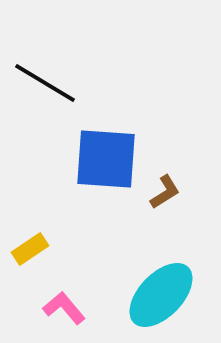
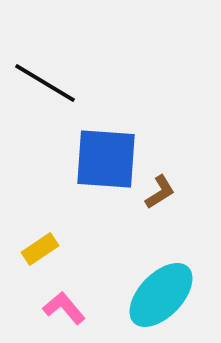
brown L-shape: moved 5 px left
yellow rectangle: moved 10 px right
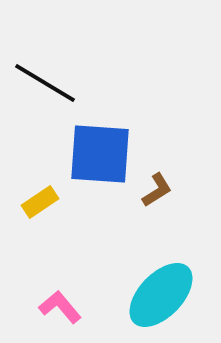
blue square: moved 6 px left, 5 px up
brown L-shape: moved 3 px left, 2 px up
yellow rectangle: moved 47 px up
pink L-shape: moved 4 px left, 1 px up
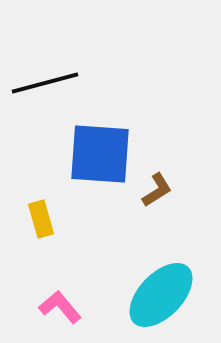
black line: rotated 46 degrees counterclockwise
yellow rectangle: moved 1 px right, 17 px down; rotated 72 degrees counterclockwise
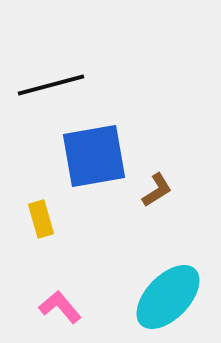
black line: moved 6 px right, 2 px down
blue square: moved 6 px left, 2 px down; rotated 14 degrees counterclockwise
cyan ellipse: moved 7 px right, 2 px down
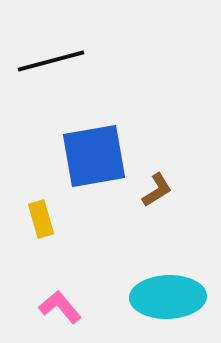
black line: moved 24 px up
cyan ellipse: rotated 44 degrees clockwise
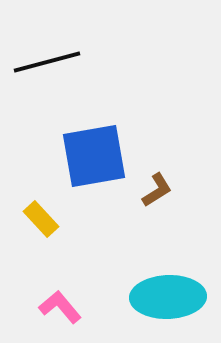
black line: moved 4 px left, 1 px down
yellow rectangle: rotated 27 degrees counterclockwise
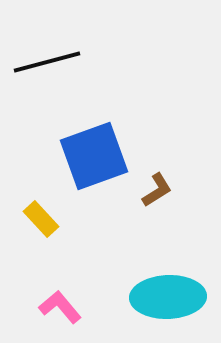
blue square: rotated 10 degrees counterclockwise
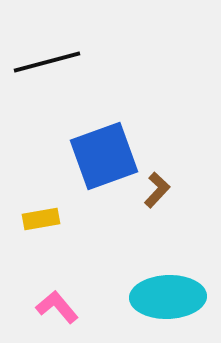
blue square: moved 10 px right
brown L-shape: rotated 15 degrees counterclockwise
yellow rectangle: rotated 57 degrees counterclockwise
pink L-shape: moved 3 px left
